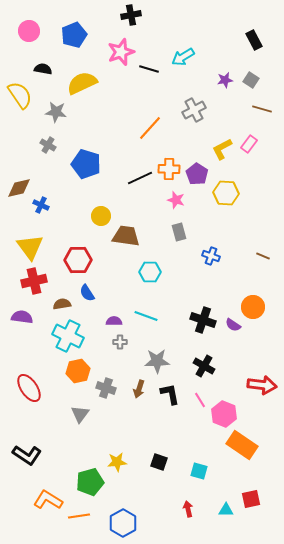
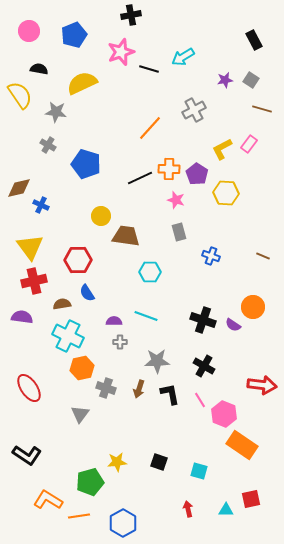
black semicircle at (43, 69): moved 4 px left
orange hexagon at (78, 371): moved 4 px right, 3 px up
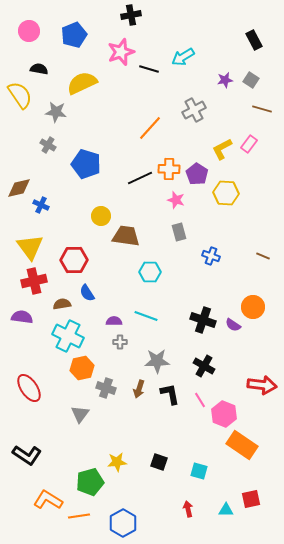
red hexagon at (78, 260): moved 4 px left
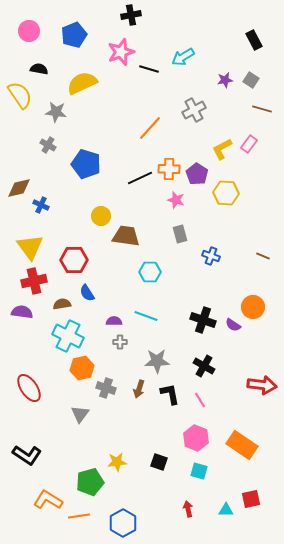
gray rectangle at (179, 232): moved 1 px right, 2 px down
purple semicircle at (22, 317): moved 5 px up
pink hexagon at (224, 414): moved 28 px left, 24 px down
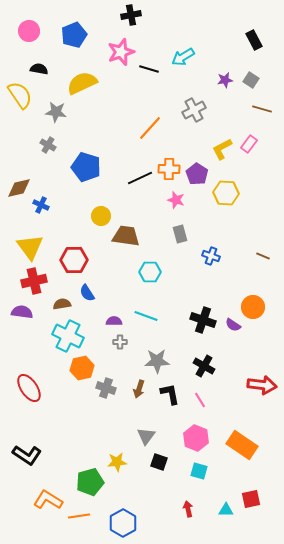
blue pentagon at (86, 164): moved 3 px down
gray triangle at (80, 414): moved 66 px right, 22 px down
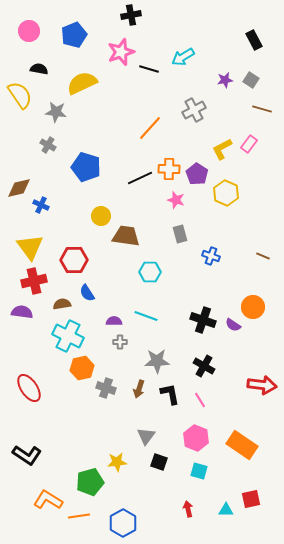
yellow hexagon at (226, 193): rotated 20 degrees clockwise
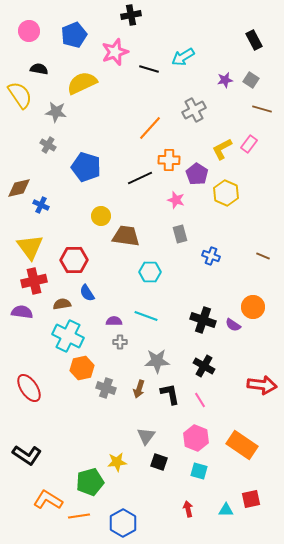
pink star at (121, 52): moved 6 px left
orange cross at (169, 169): moved 9 px up
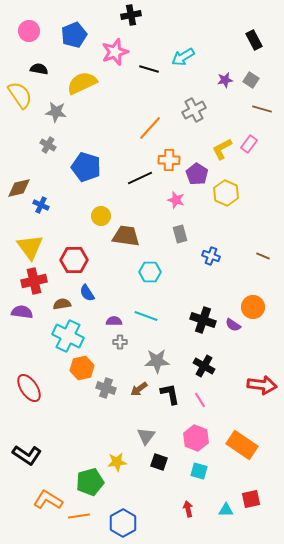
brown arrow at (139, 389): rotated 36 degrees clockwise
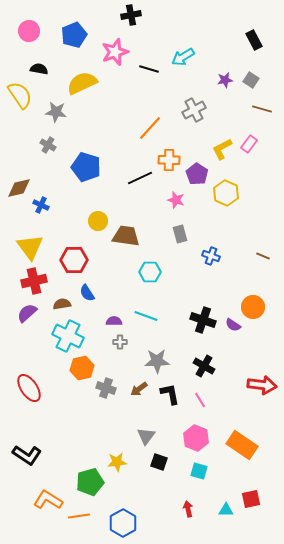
yellow circle at (101, 216): moved 3 px left, 5 px down
purple semicircle at (22, 312): moved 5 px right, 1 px down; rotated 50 degrees counterclockwise
